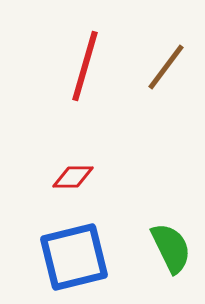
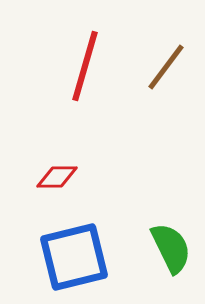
red diamond: moved 16 px left
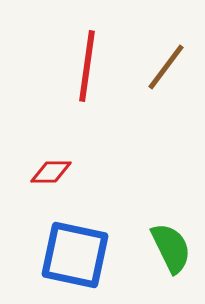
red line: moved 2 px right; rotated 8 degrees counterclockwise
red diamond: moved 6 px left, 5 px up
blue square: moved 1 px right, 2 px up; rotated 26 degrees clockwise
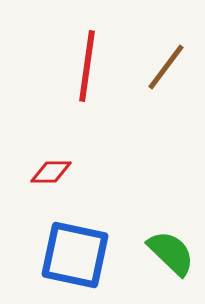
green semicircle: moved 5 px down; rotated 20 degrees counterclockwise
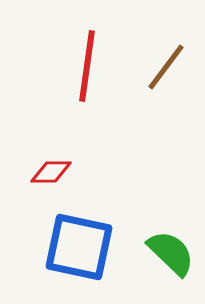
blue square: moved 4 px right, 8 px up
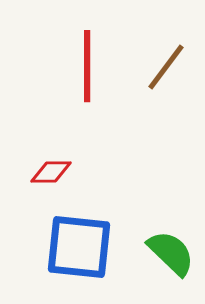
red line: rotated 8 degrees counterclockwise
blue square: rotated 6 degrees counterclockwise
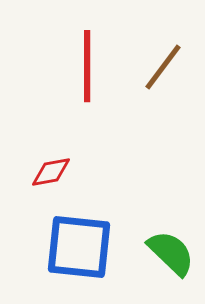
brown line: moved 3 px left
red diamond: rotated 9 degrees counterclockwise
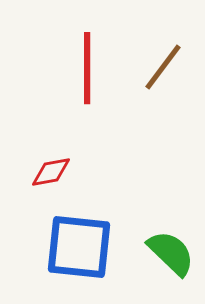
red line: moved 2 px down
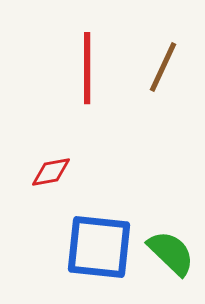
brown line: rotated 12 degrees counterclockwise
blue square: moved 20 px right
